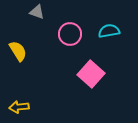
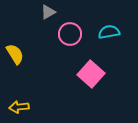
gray triangle: moved 11 px right; rotated 49 degrees counterclockwise
cyan semicircle: moved 1 px down
yellow semicircle: moved 3 px left, 3 px down
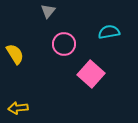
gray triangle: moved 1 px up; rotated 21 degrees counterclockwise
pink circle: moved 6 px left, 10 px down
yellow arrow: moved 1 px left, 1 px down
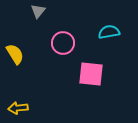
gray triangle: moved 10 px left
pink circle: moved 1 px left, 1 px up
pink square: rotated 36 degrees counterclockwise
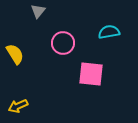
yellow arrow: moved 2 px up; rotated 18 degrees counterclockwise
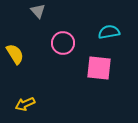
gray triangle: rotated 21 degrees counterclockwise
pink square: moved 8 px right, 6 px up
yellow arrow: moved 7 px right, 2 px up
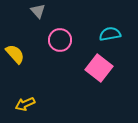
cyan semicircle: moved 1 px right, 2 px down
pink circle: moved 3 px left, 3 px up
yellow semicircle: rotated 10 degrees counterclockwise
pink square: rotated 32 degrees clockwise
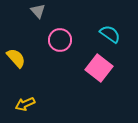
cyan semicircle: rotated 45 degrees clockwise
yellow semicircle: moved 1 px right, 4 px down
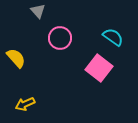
cyan semicircle: moved 3 px right, 3 px down
pink circle: moved 2 px up
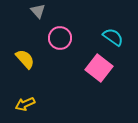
yellow semicircle: moved 9 px right, 1 px down
